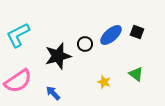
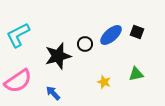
green triangle: rotated 49 degrees counterclockwise
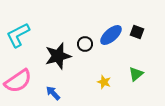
green triangle: rotated 28 degrees counterclockwise
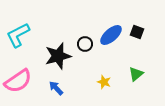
blue arrow: moved 3 px right, 5 px up
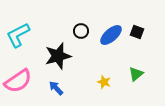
black circle: moved 4 px left, 13 px up
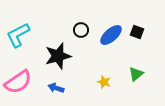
black circle: moved 1 px up
pink semicircle: moved 1 px down
blue arrow: rotated 28 degrees counterclockwise
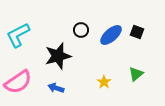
yellow star: rotated 16 degrees clockwise
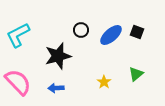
pink semicircle: rotated 100 degrees counterclockwise
blue arrow: rotated 21 degrees counterclockwise
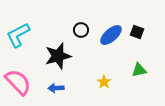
green triangle: moved 3 px right, 4 px up; rotated 28 degrees clockwise
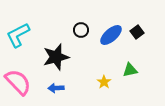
black square: rotated 32 degrees clockwise
black star: moved 2 px left, 1 px down
green triangle: moved 9 px left
